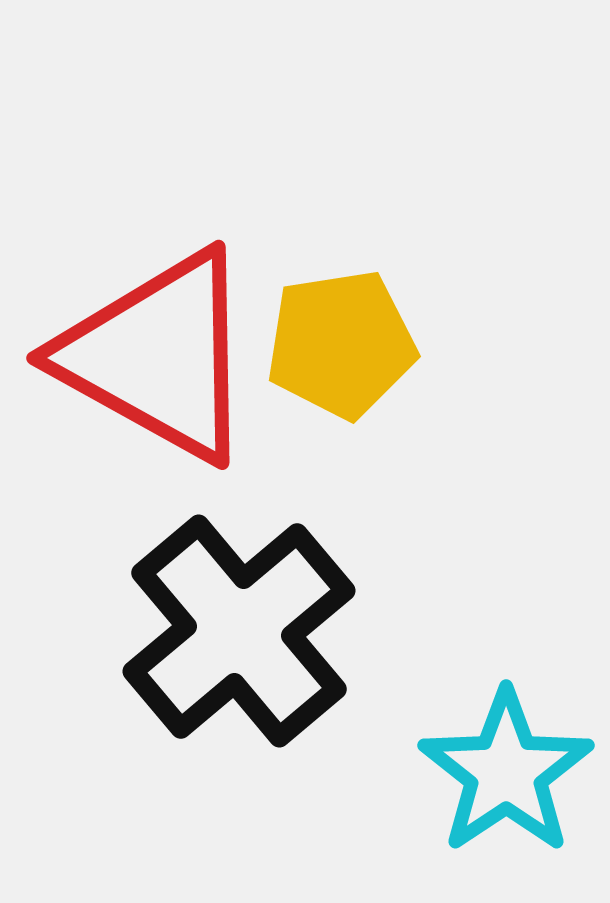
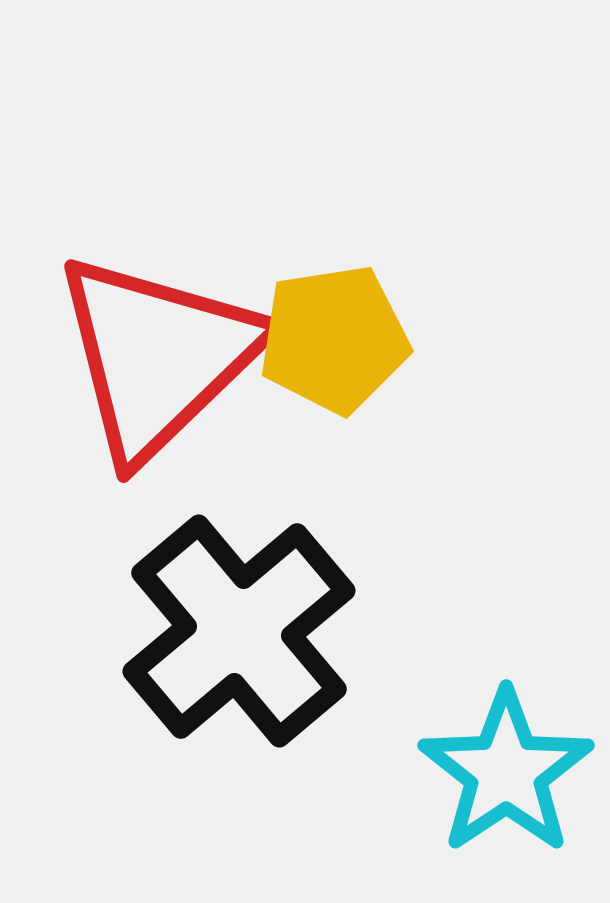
yellow pentagon: moved 7 px left, 5 px up
red triangle: rotated 47 degrees clockwise
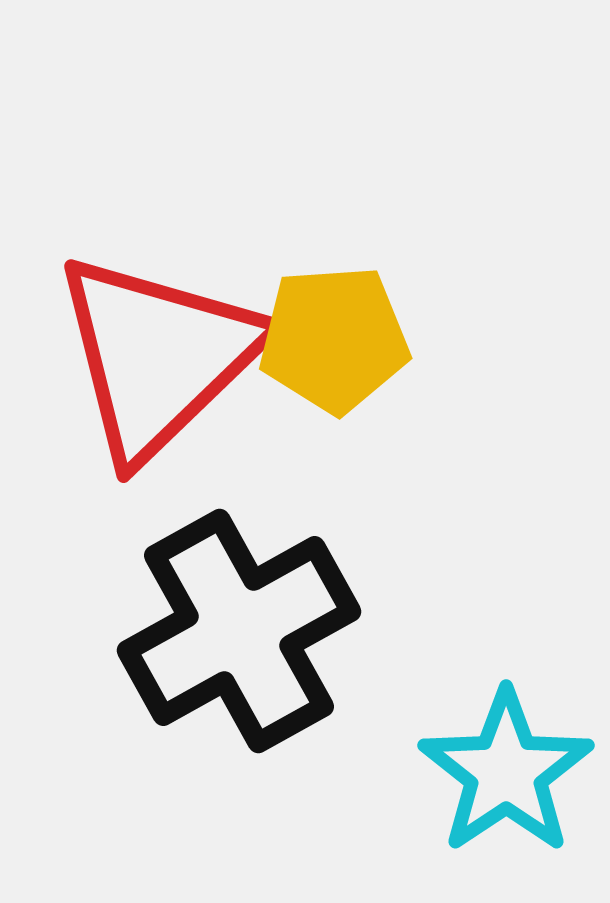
yellow pentagon: rotated 5 degrees clockwise
black cross: rotated 11 degrees clockwise
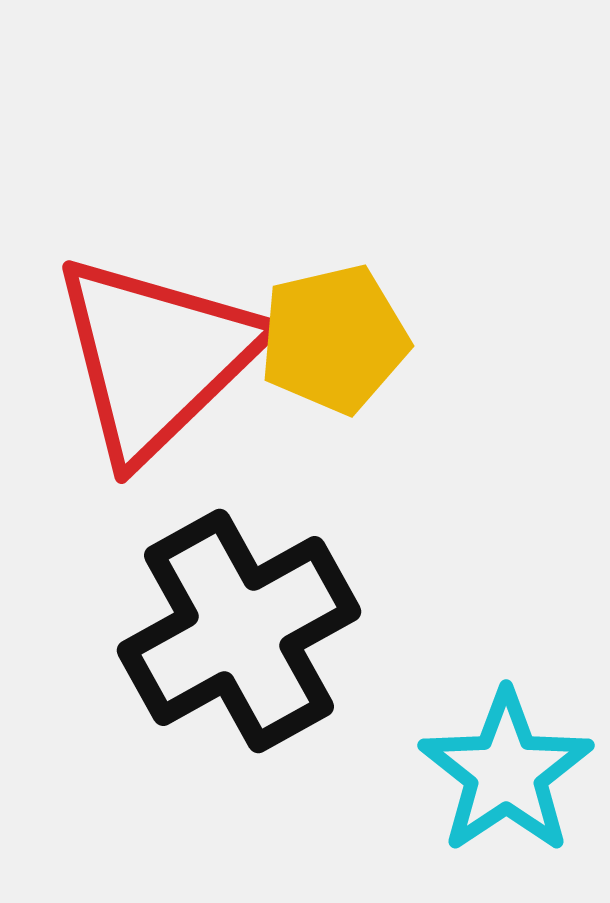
yellow pentagon: rotated 9 degrees counterclockwise
red triangle: moved 2 px left, 1 px down
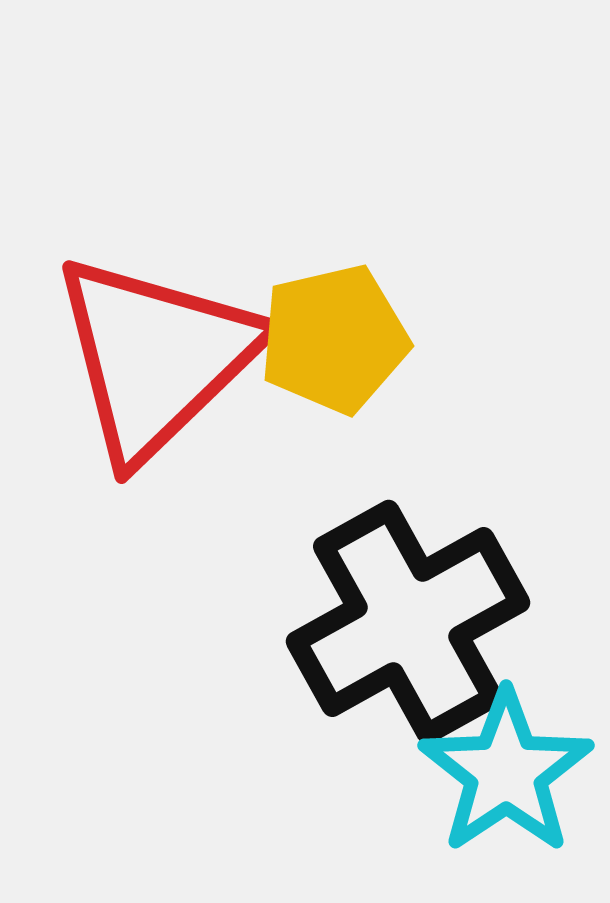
black cross: moved 169 px right, 9 px up
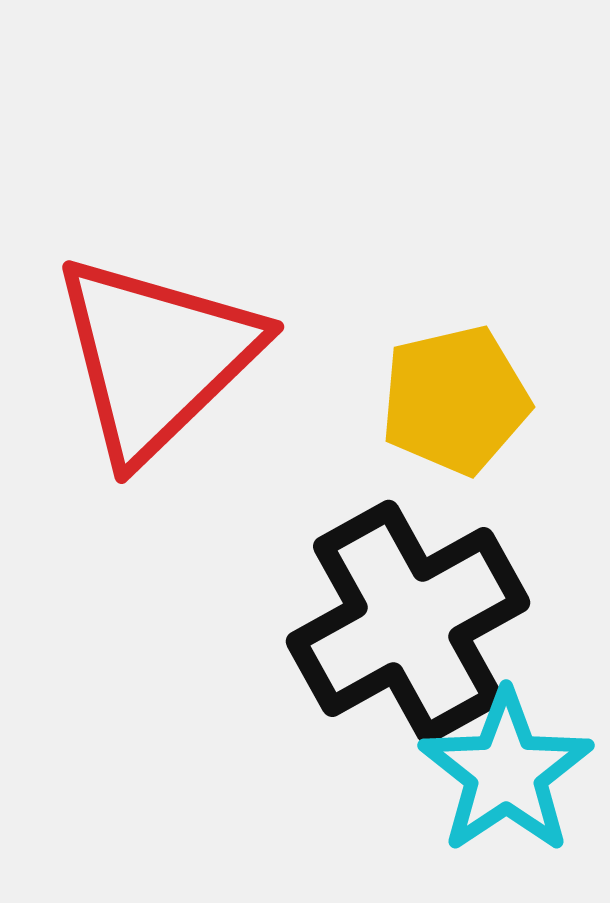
yellow pentagon: moved 121 px right, 61 px down
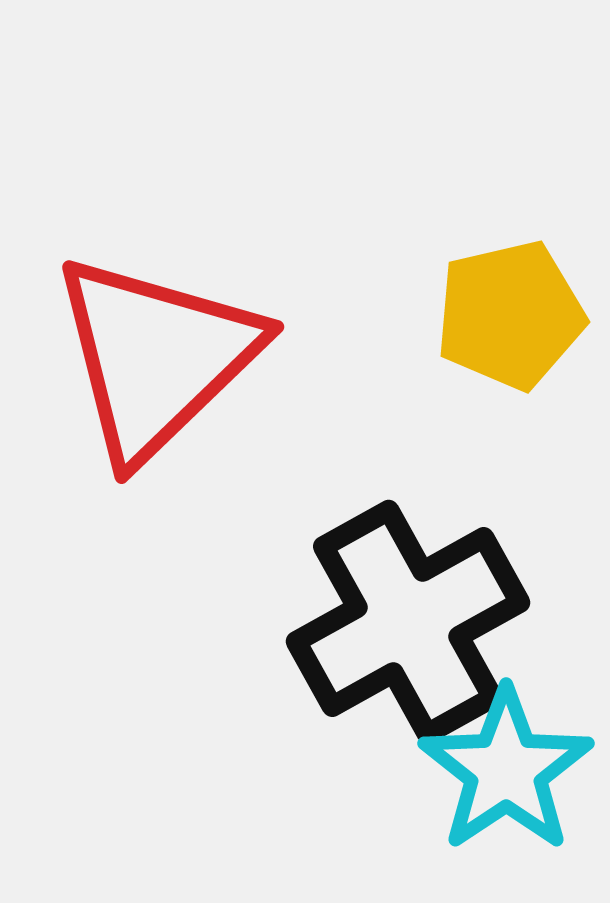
yellow pentagon: moved 55 px right, 85 px up
cyan star: moved 2 px up
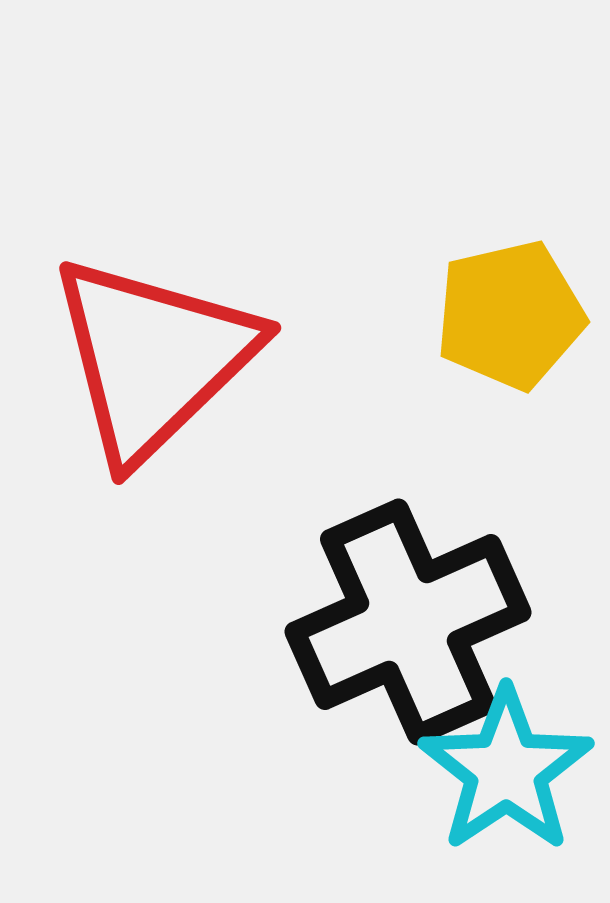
red triangle: moved 3 px left, 1 px down
black cross: rotated 5 degrees clockwise
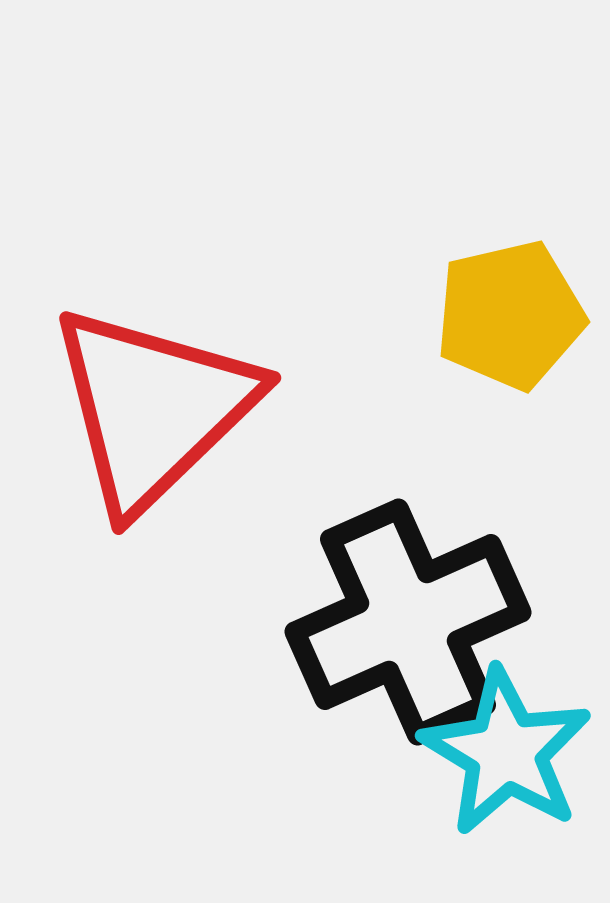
red triangle: moved 50 px down
cyan star: moved 18 px up; rotated 7 degrees counterclockwise
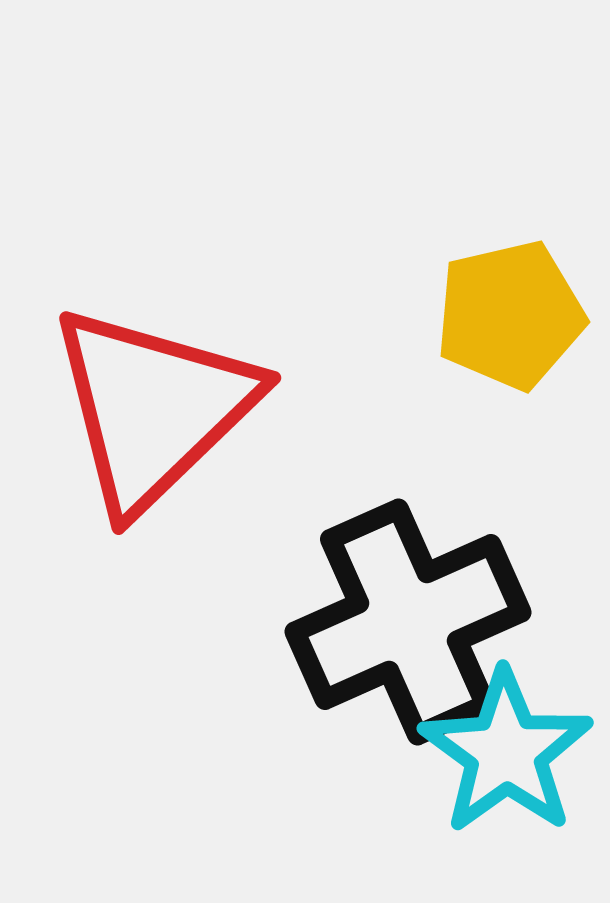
cyan star: rotated 5 degrees clockwise
